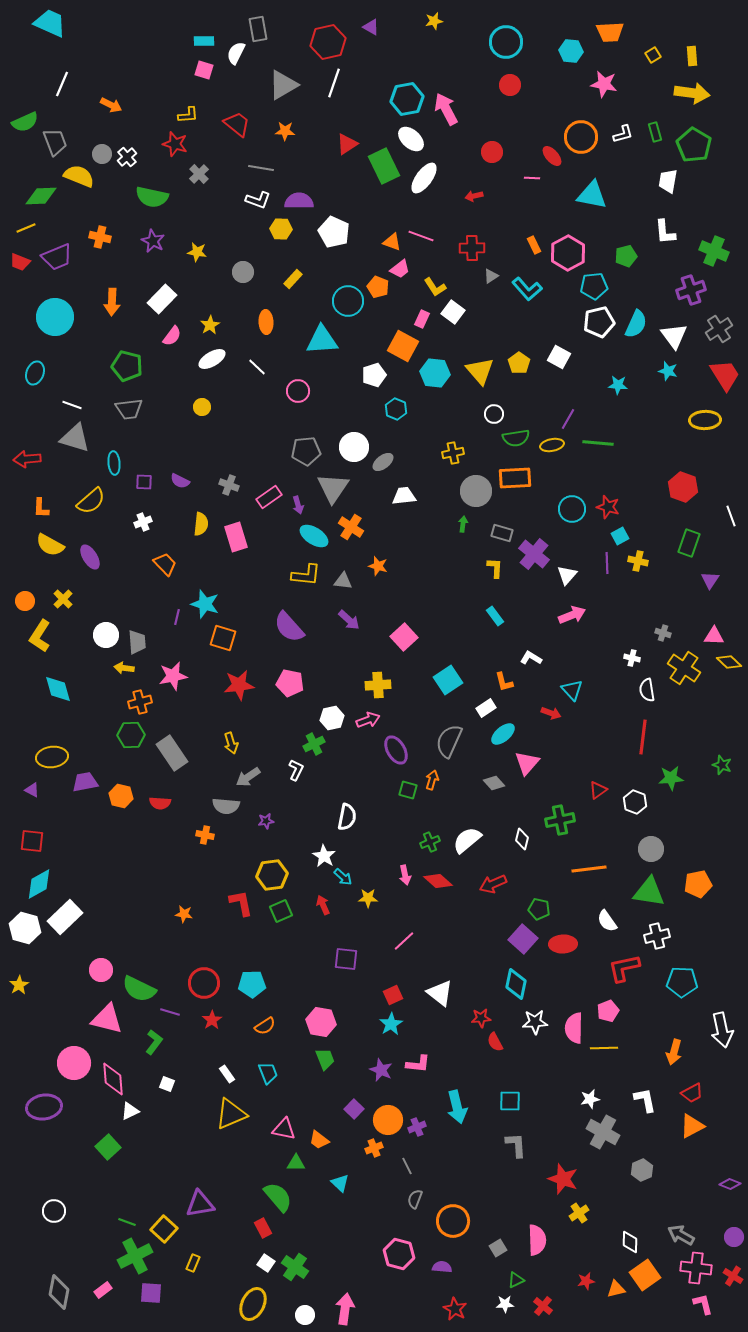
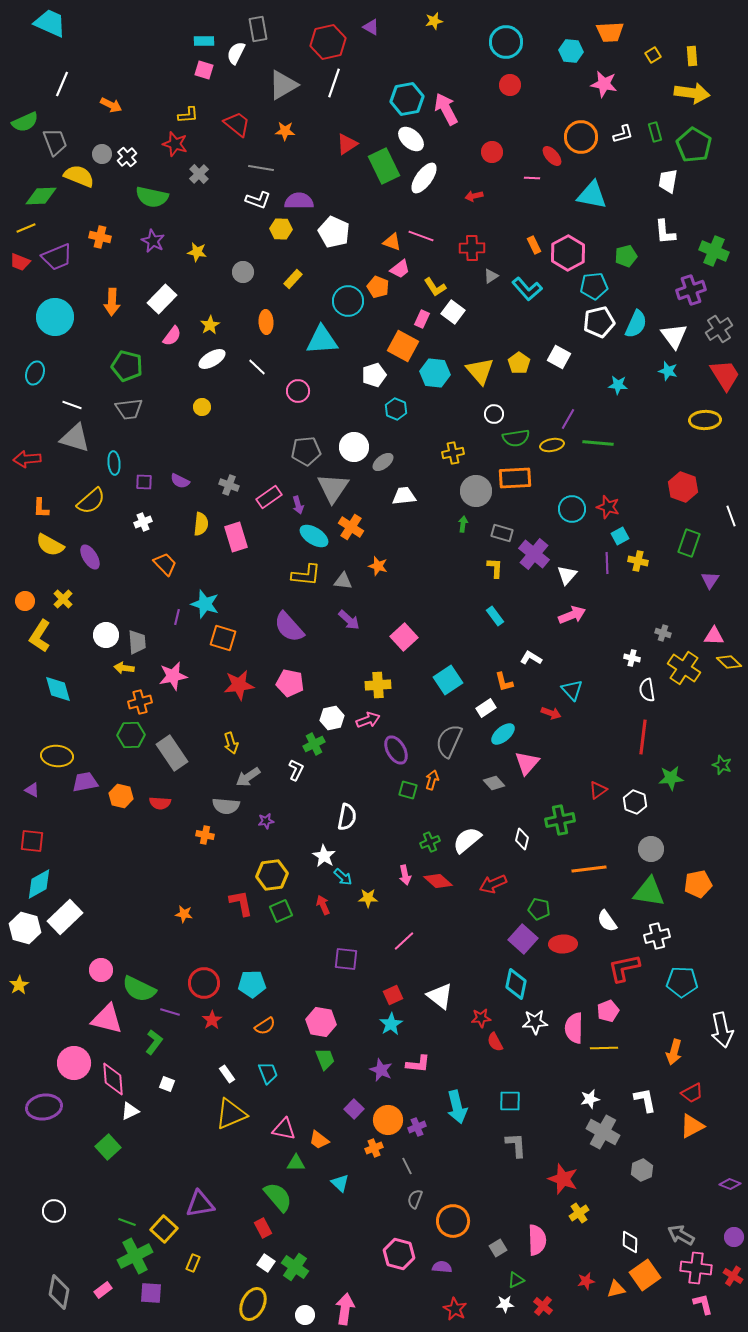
yellow ellipse at (52, 757): moved 5 px right, 1 px up; rotated 12 degrees clockwise
white triangle at (440, 993): moved 3 px down
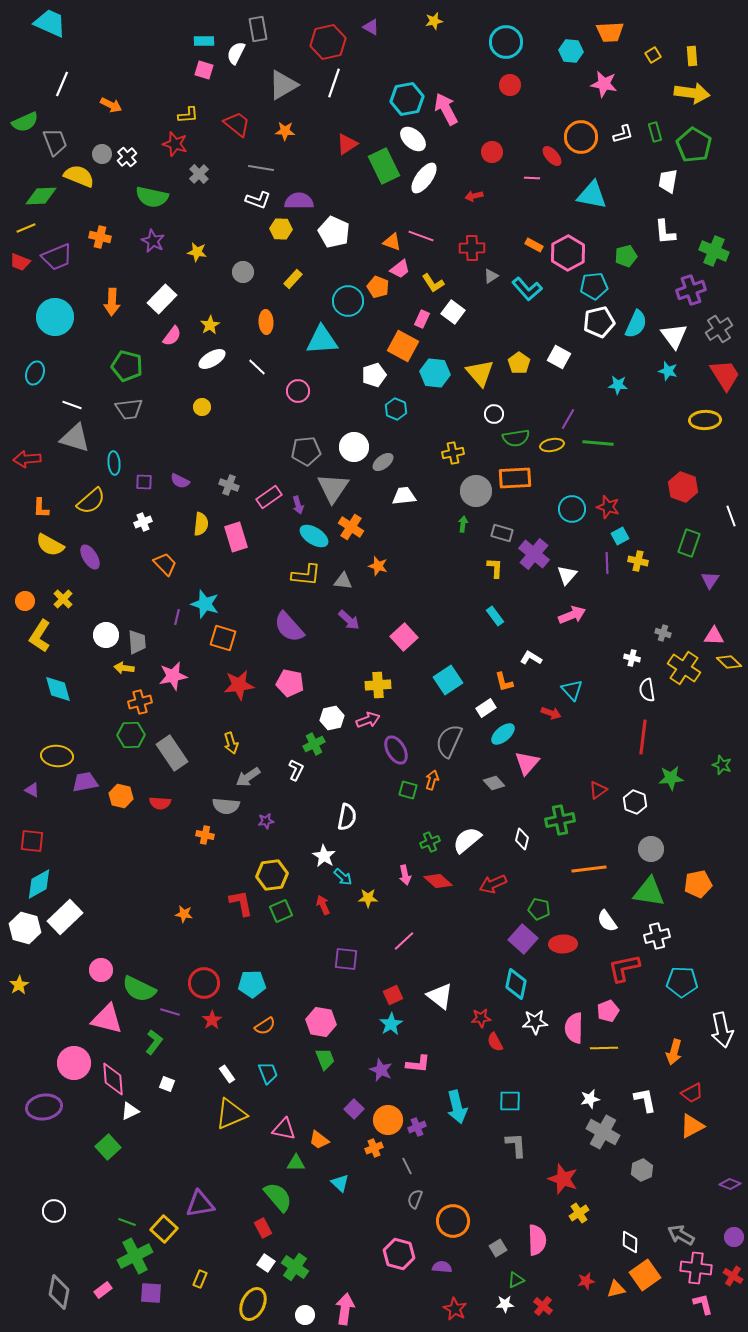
white ellipse at (411, 139): moved 2 px right
orange rectangle at (534, 245): rotated 36 degrees counterclockwise
yellow L-shape at (435, 287): moved 2 px left, 4 px up
yellow triangle at (480, 371): moved 2 px down
yellow rectangle at (193, 1263): moved 7 px right, 16 px down
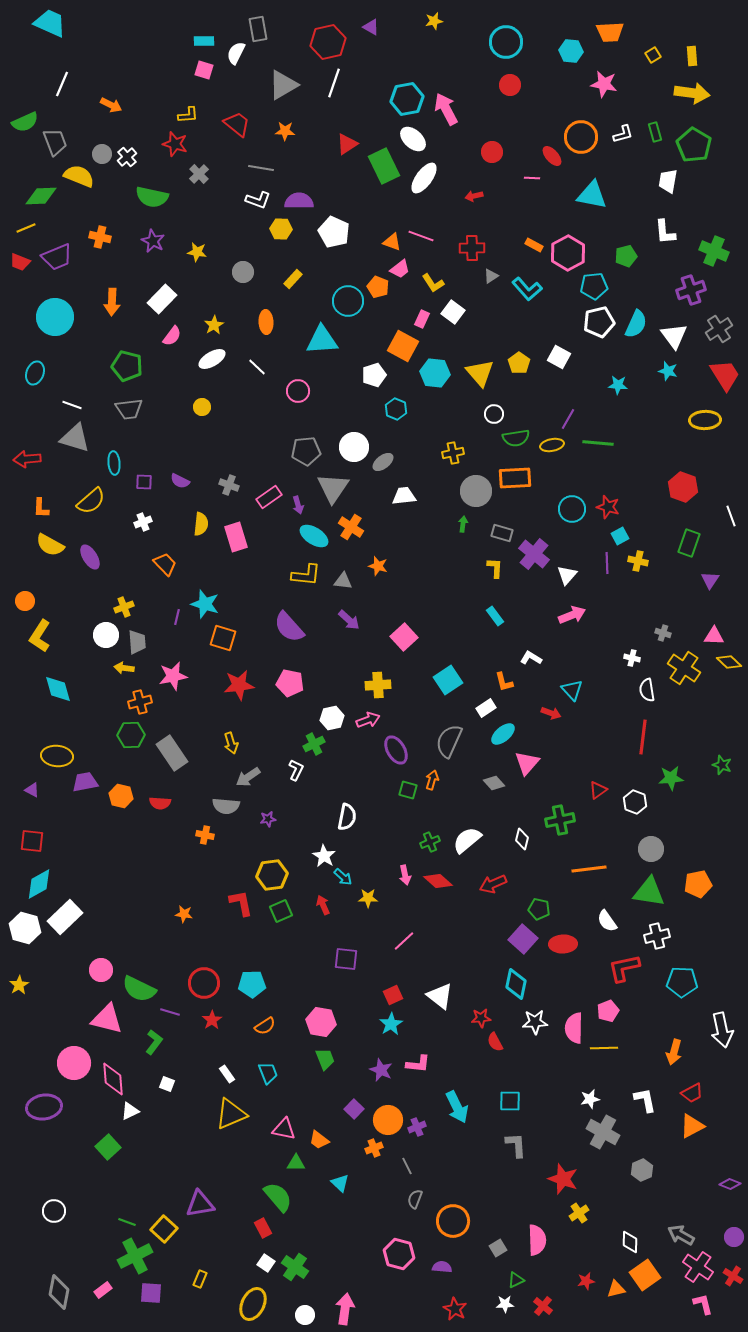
yellow star at (210, 325): moved 4 px right
yellow cross at (63, 599): moved 61 px right, 8 px down; rotated 24 degrees clockwise
purple star at (266, 821): moved 2 px right, 2 px up
cyan arrow at (457, 1107): rotated 12 degrees counterclockwise
pink cross at (696, 1268): moved 2 px right, 1 px up; rotated 28 degrees clockwise
